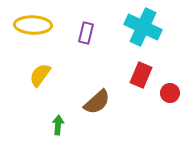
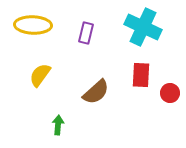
red rectangle: rotated 20 degrees counterclockwise
brown semicircle: moved 1 px left, 10 px up
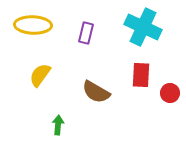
brown semicircle: rotated 72 degrees clockwise
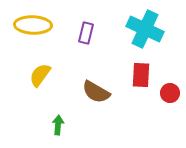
cyan cross: moved 2 px right, 2 px down
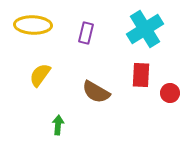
cyan cross: rotated 33 degrees clockwise
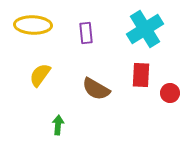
purple rectangle: rotated 20 degrees counterclockwise
brown semicircle: moved 3 px up
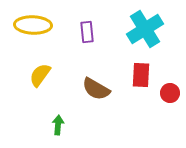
purple rectangle: moved 1 px right, 1 px up
